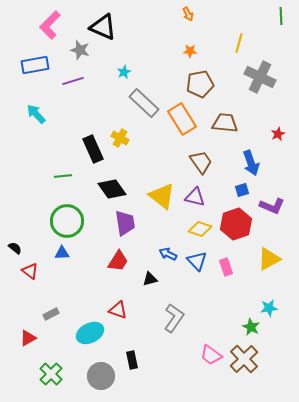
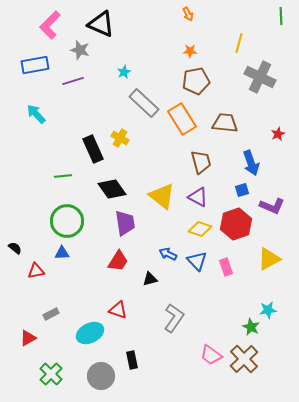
black triangle at (103, 27): moved 2 px left, 3 px up
brown pentagon at (200, 84): moved 4 px left, 3 px up
brown trapezoid at (201, 162): rotated 20 degrees clockwise
purple triangle at (195, 197): moved 3 px right; rotated 15 degrees clockwise
red triangle at (30, 271): moved 6 px right; rotated 48 degrees counterclockwise
cyan star at (269, 308): moved 1 px left, 2 px down
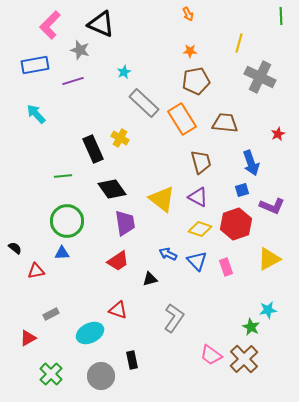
yellow triangle at (162, 196): moved 3 px down
red trapezoid at (118, 261): rotated 25 degrees clockwise
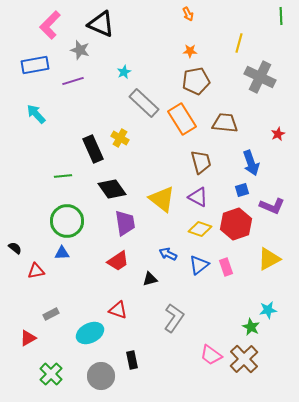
blue triangle at (197, 261): moved 2 px right, 4 px down; rotated 35 degrees clockwise
